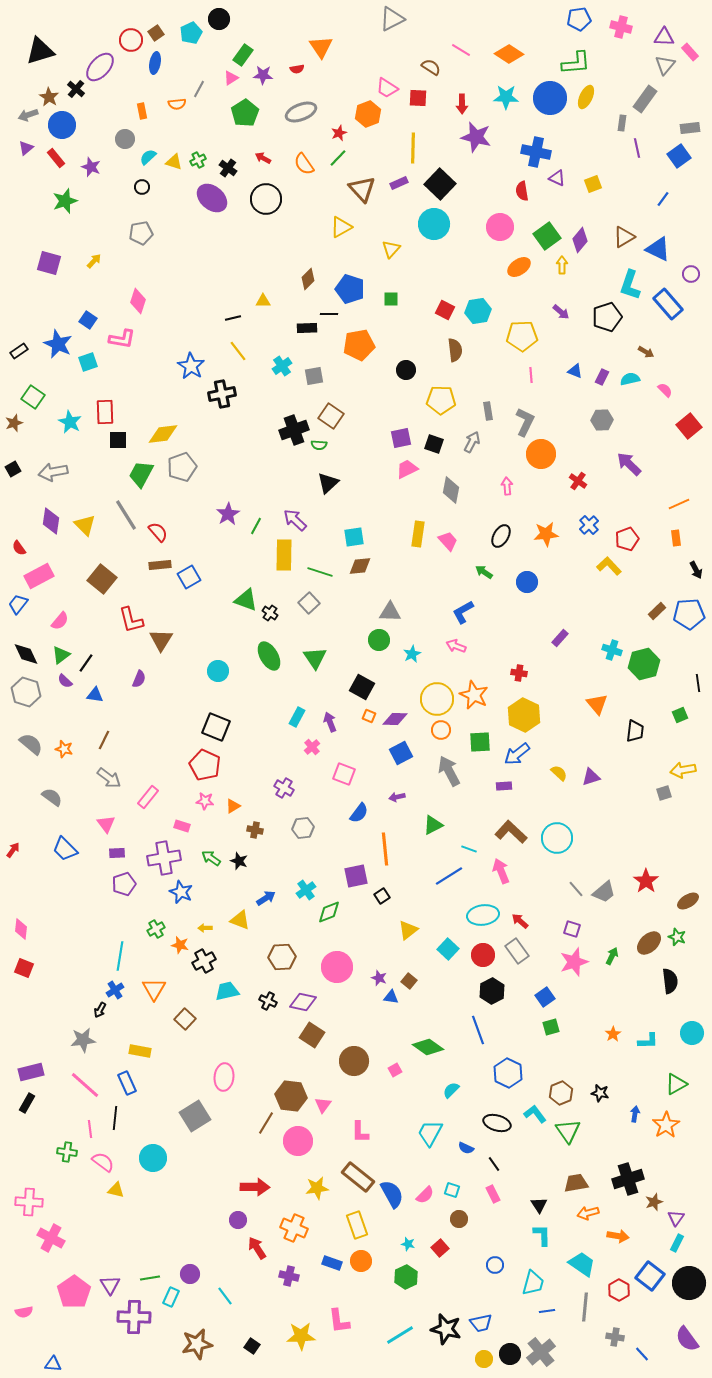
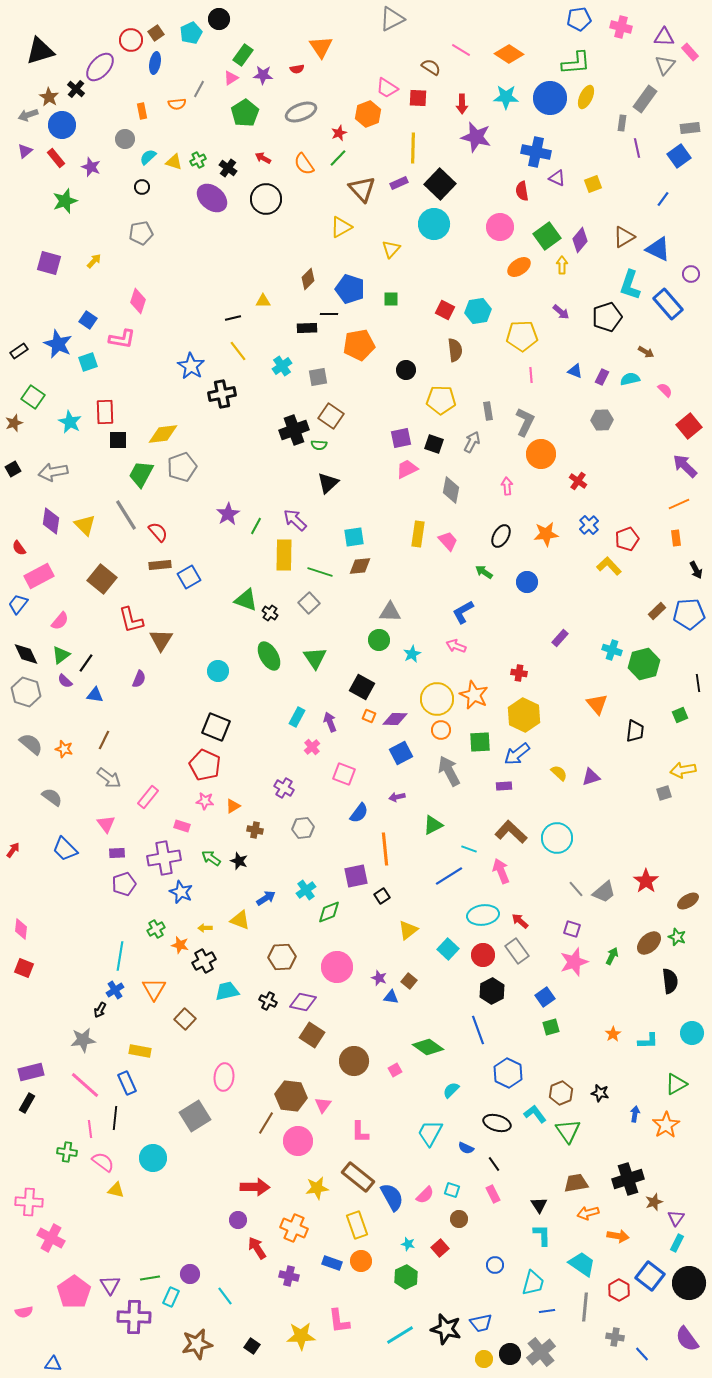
purple triangle at (26, 148): moved 1 px left, 3 px down
gray square at (314, 376): moved 4 px right, 1 px down
purple arrow at (629, 464): moved 56 px right, 2 px down
blue semicircle at (392, 1194): moved 3 px down
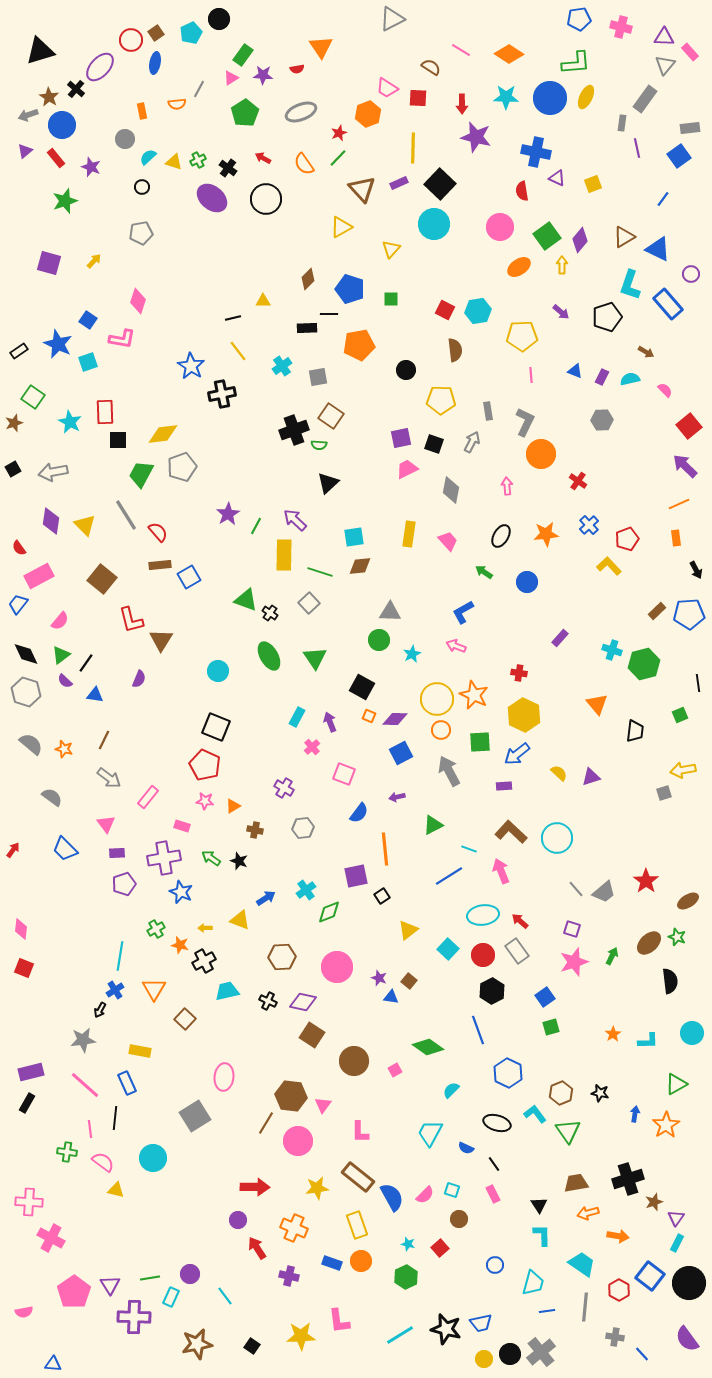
yellow rectangle at (418, 534): moved 9 px left
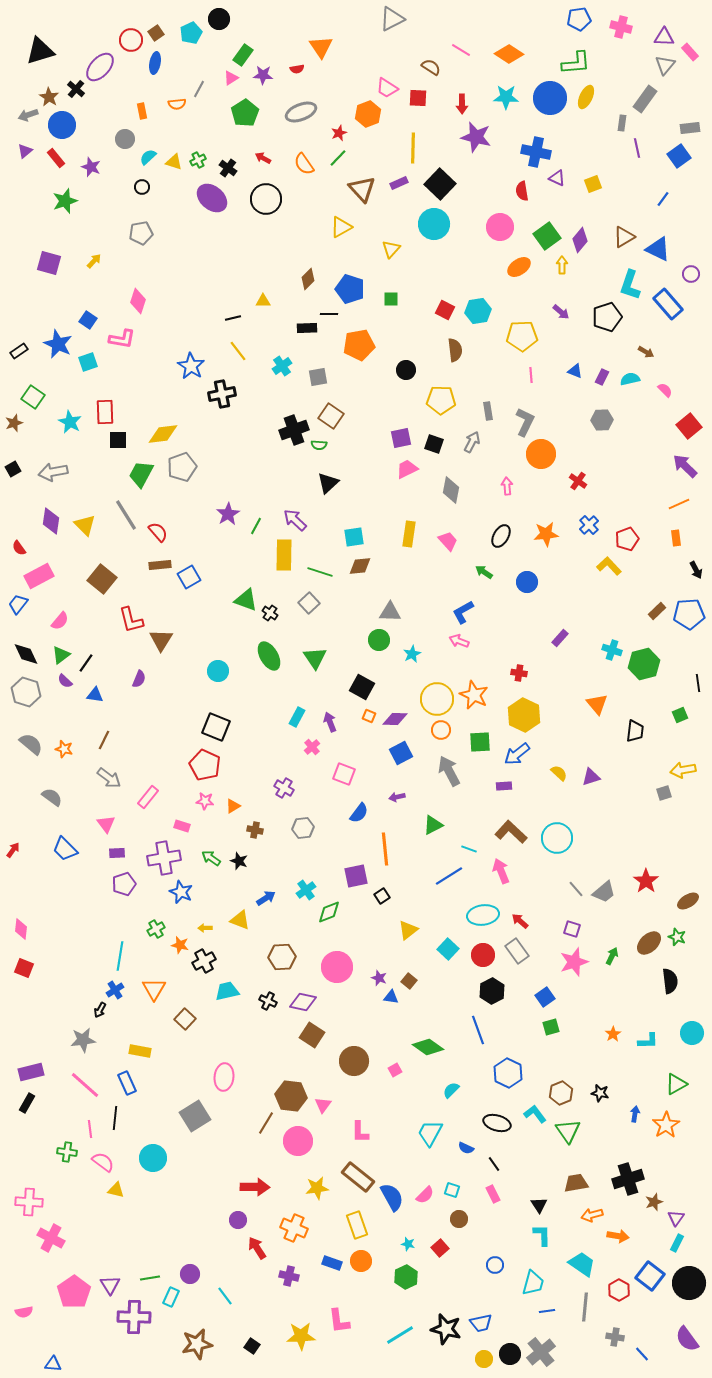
pink arrow at (456, 646): moved 3 px right, 5 px up
orange arrow at (588, 1213): moved 4 px right, 2 px down
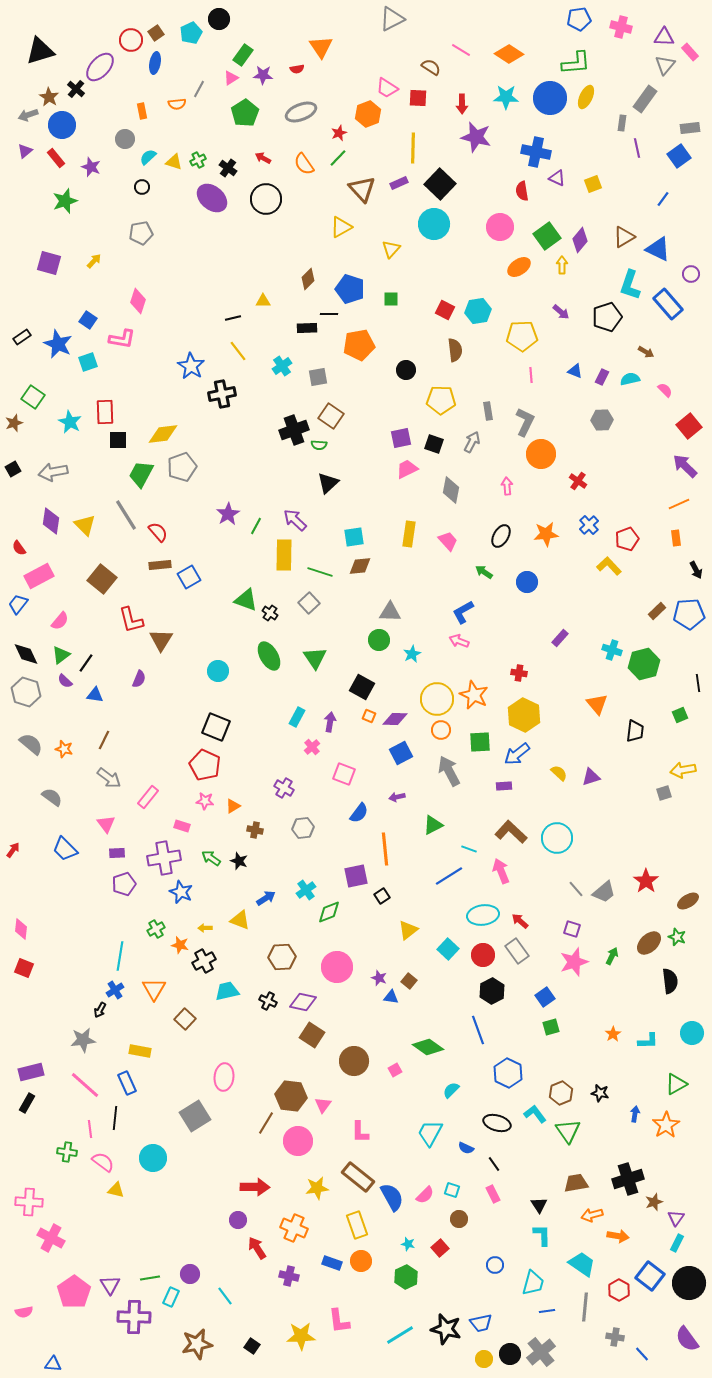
black rectangle at (19, 351): moved 3 px right, 14 px up
purple arrow at (330, 722): rotated 30 degrees clockwise
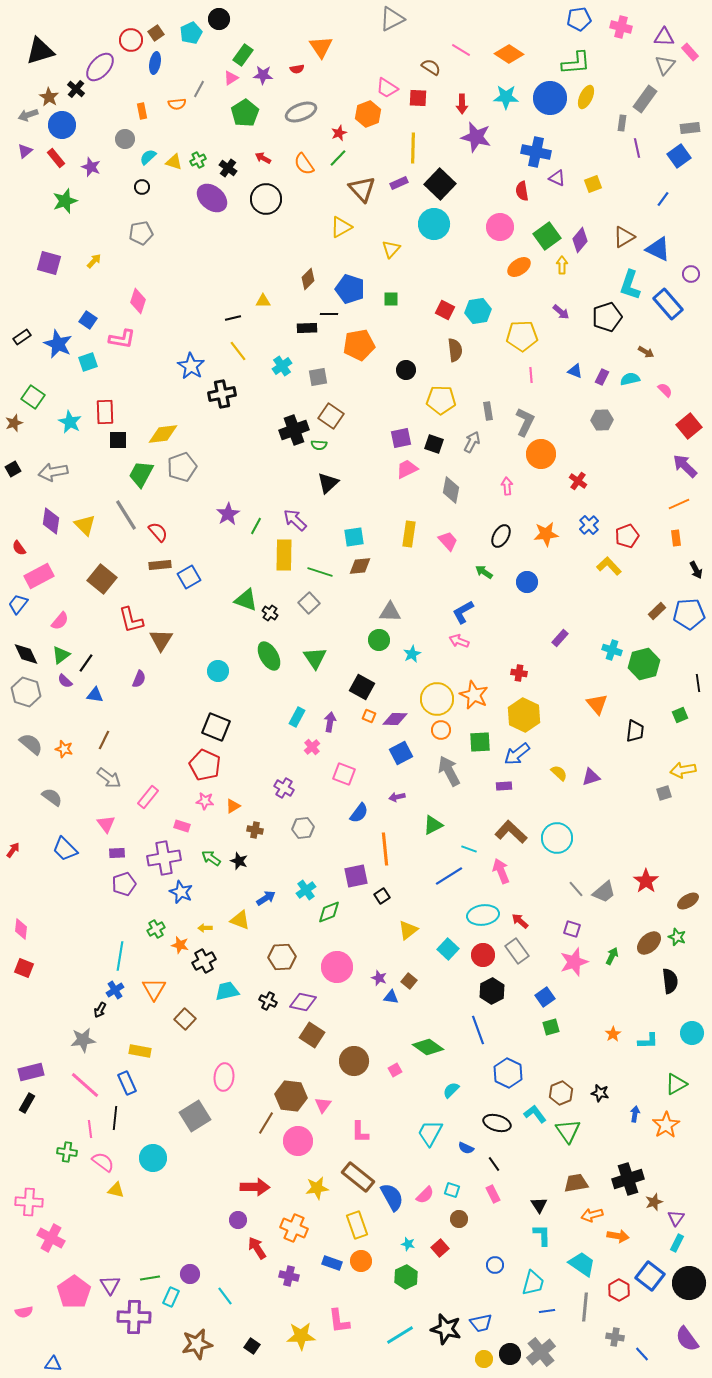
red pentagon at (627, 539): moved 3 px up
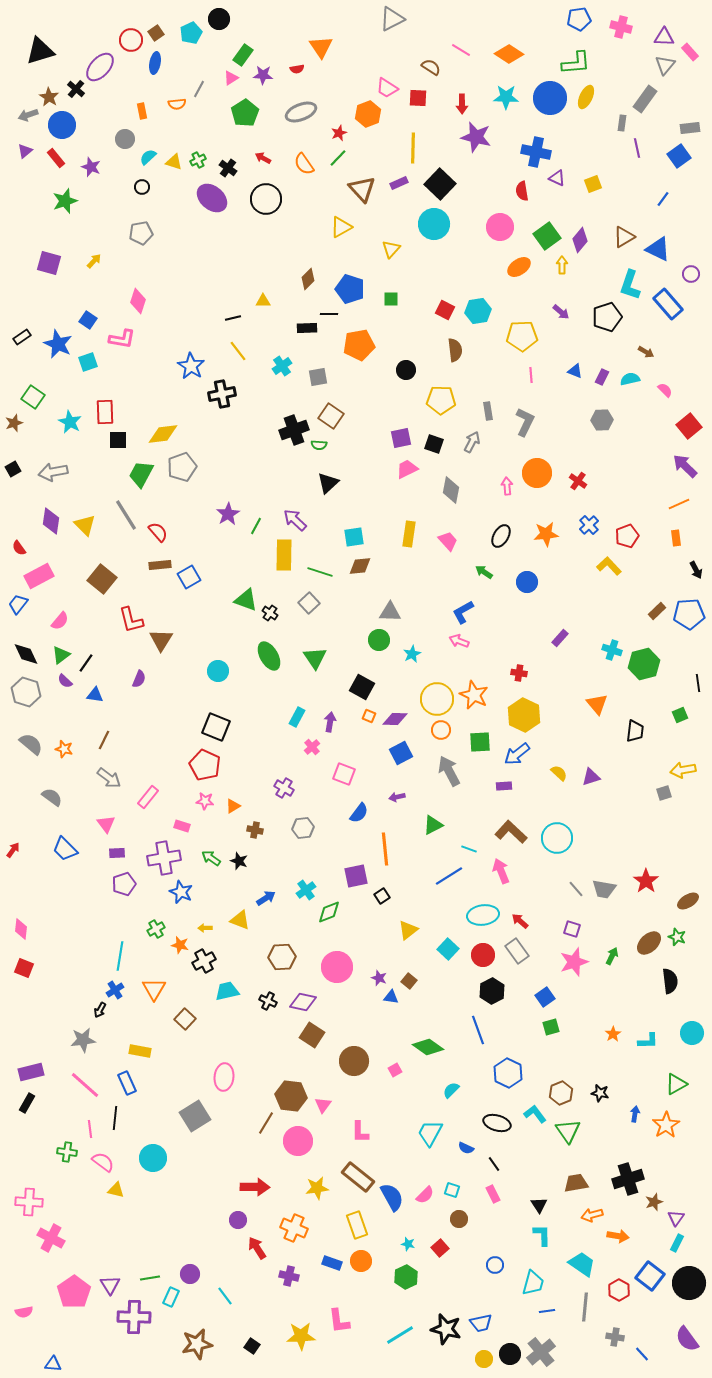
orange circle at (541, 454): moved 4 px left, 19 px down
gray trapezoid at (604, 892): moved 3 px up; rotated 50 degrees clockwise
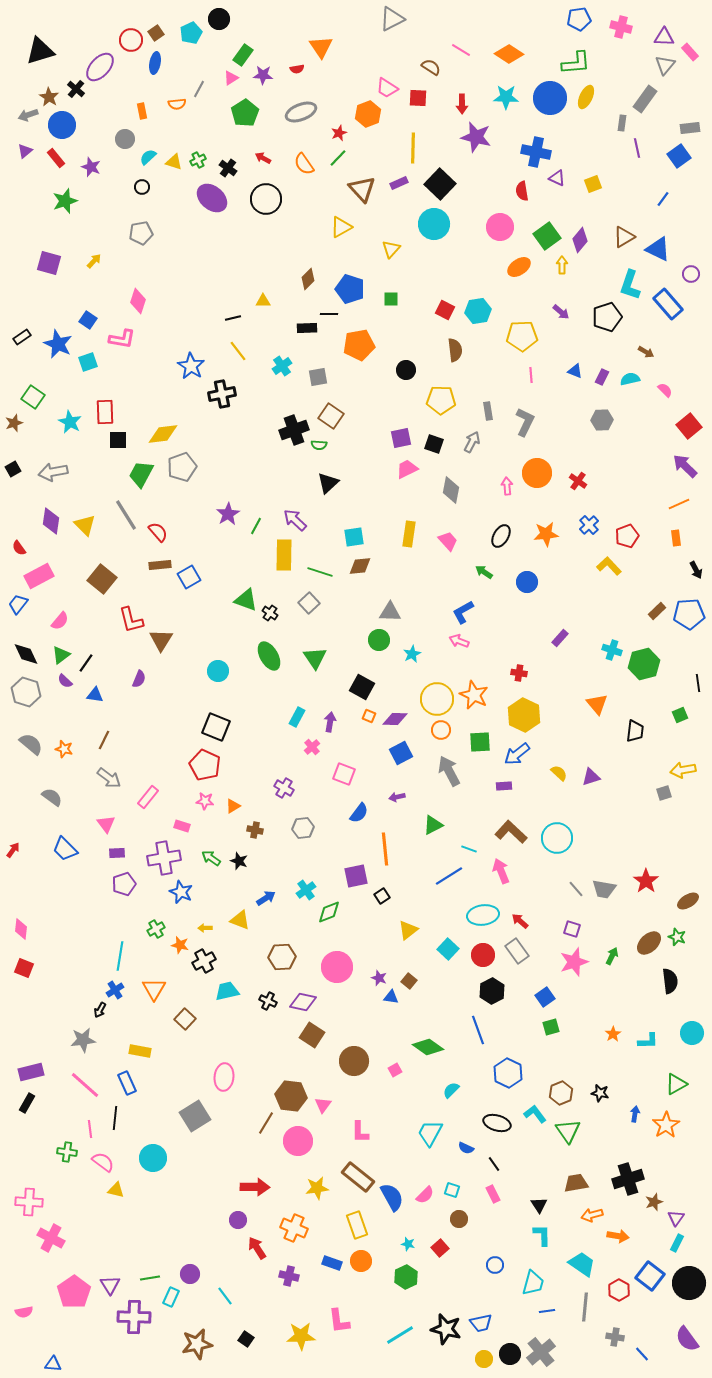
black square at (252, 1346): moved 6 px left, 7 px up
